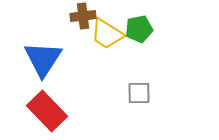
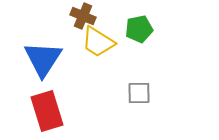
brown cross: rotated 30 degrees clockwise
yellow trapezoid: moved 9 px left, 8 px down
red rectangle: rotated 27 degrees clockwise
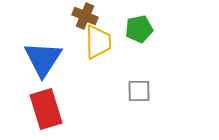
brown cross: moved 2 px right
yellow trapezoid: rotated 123 degrees counterclockwise
gray square: moved 2 px up
red rectangle: moved 1 px left, 2 px up
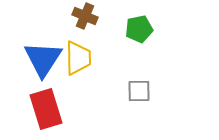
yellow trapezoid: moved 20 px left, 16 px down
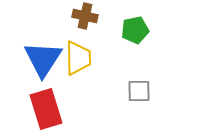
brown cross: rotated 10 degrees counterclockwise
green pentagon: moved 4 px left, 1 px down
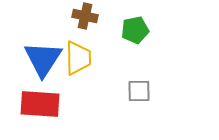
red rectangle: moved 6 px left, 5 px up; rotated 69 degrees counterclockwise
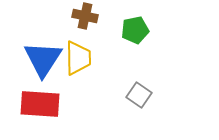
gray square: moved 4 px down; rotated 35 degrees clockwise
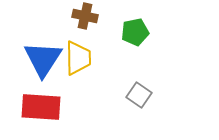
green pentagon: moved 2 px down
red rectangle: moved 1 px right, 3 px down
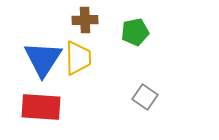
brown cross: moved 4 px down; rotated 15 degrees counterclockwise
gray square: moved 6 px right, 2 px down
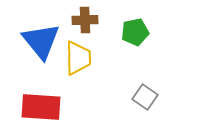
blue triangle: moved 2 px left, 18 px up; rotated 12 degrees counterclockwise
